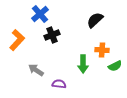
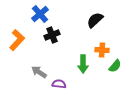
green semicircle: rotated 24 degrees counterclockwise
gray arrow: moved 3 px right, 2 px down
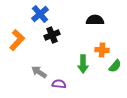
black semicircle: rotated 42 degrees clockwise
